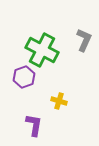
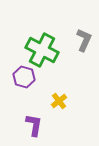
purple hexagon: rotated 25 degrees counterclockwise
yellow cross: rotated 35 degrees clockwise
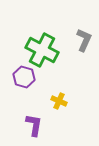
yellow cross: rotated 28 degrees counterclockwise
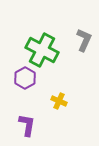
purple hexagon: moved 1 px right, 1 px down; rotated 15 degrees clockwise
purple L-shape: moved 7 px left
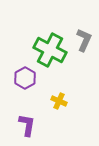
green cross: moved 8 px right
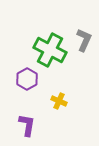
purple hexagon: moved 2 px right, 1 px down
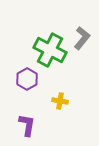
gray L-shape: moved 2 px left, 2 px up; rotated 15 degrees clockwise
yellow cross: moved 1 px right; rotated 14 degrees counterclockwise
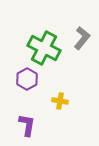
green cross: moved 6 px left, 2 px up
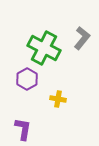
yellow cross: moved 2 px left, 2 px up
purple L-shape: moved 4 px left, 4 px down
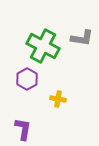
gray L-shape: rotated 60 degrees clockwise
green cross: moved 1 px left, 2 px up
